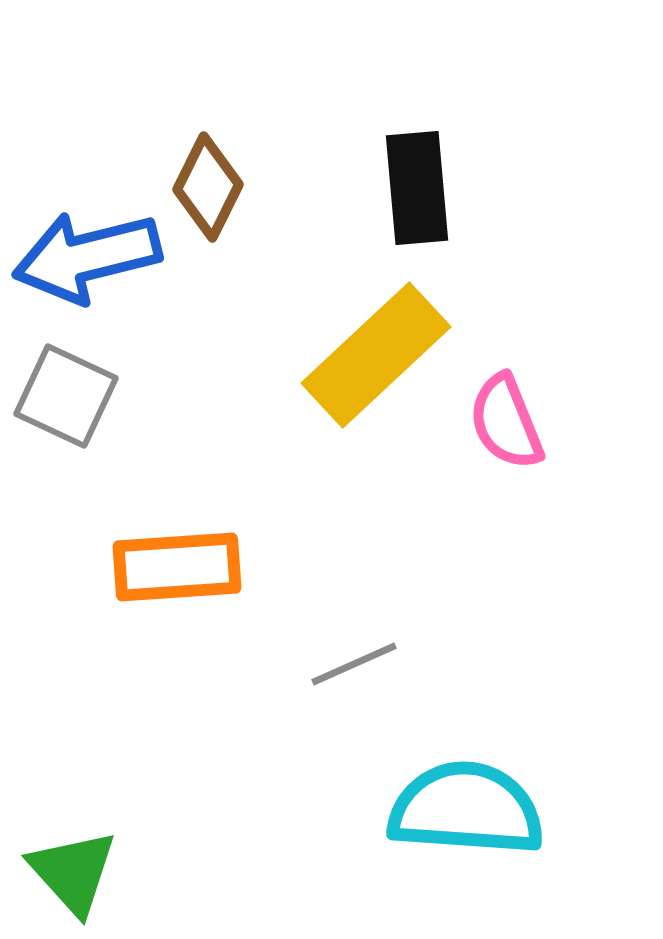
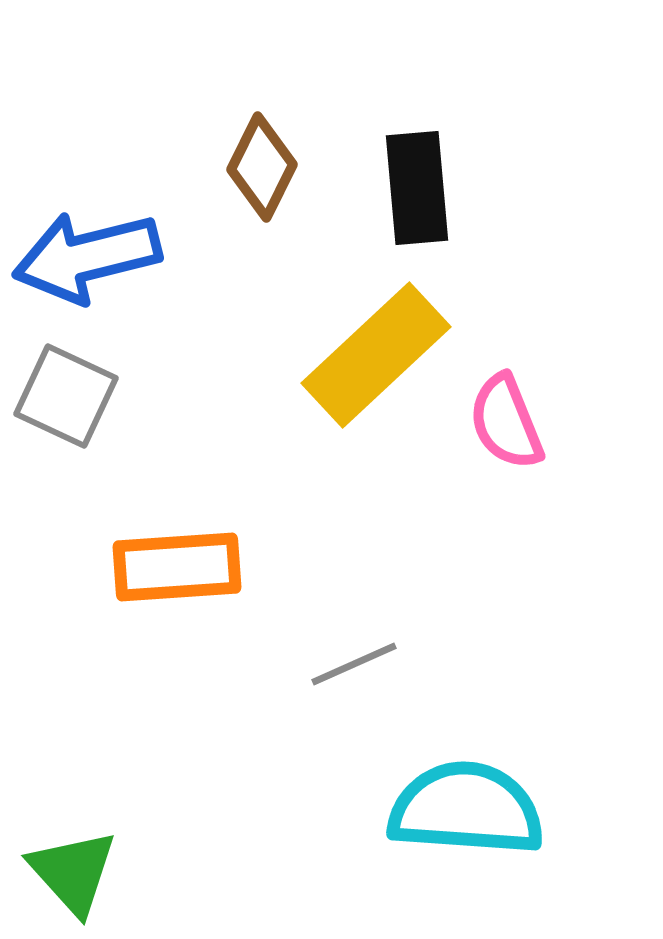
brown diamond: moved 54 px right, 20 px up
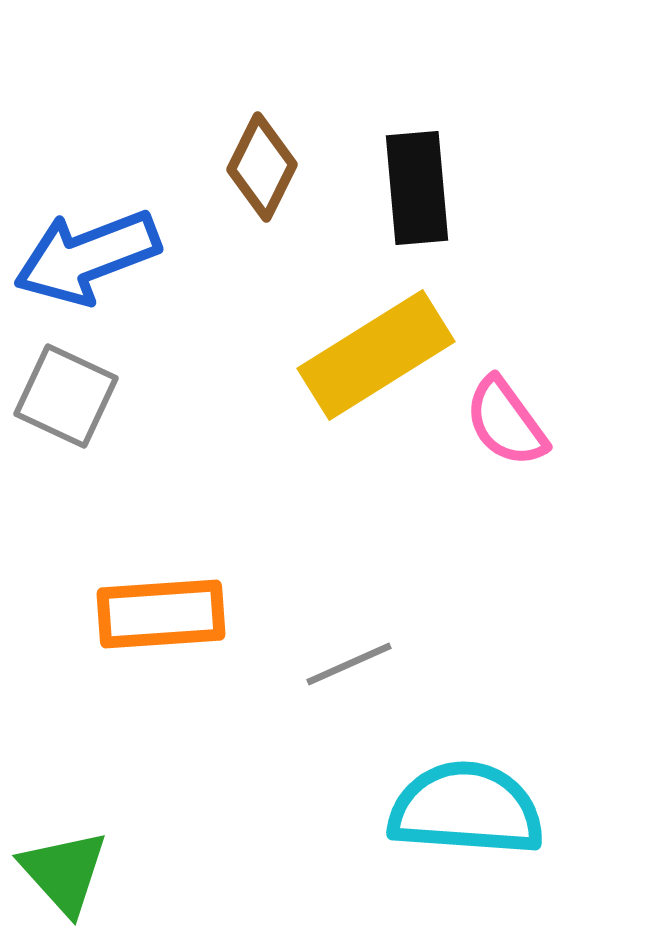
blue arrow: rotated 7 degrees counterclockwise
yellow rectangle: rotated 11 degrees clockwise
pink semicircle: rotated 14 degrees counterclockwise
orange rectangle: moved 16 px left, 47 px down
gray line: moved 5 px left
green triangle: moved 9 px left
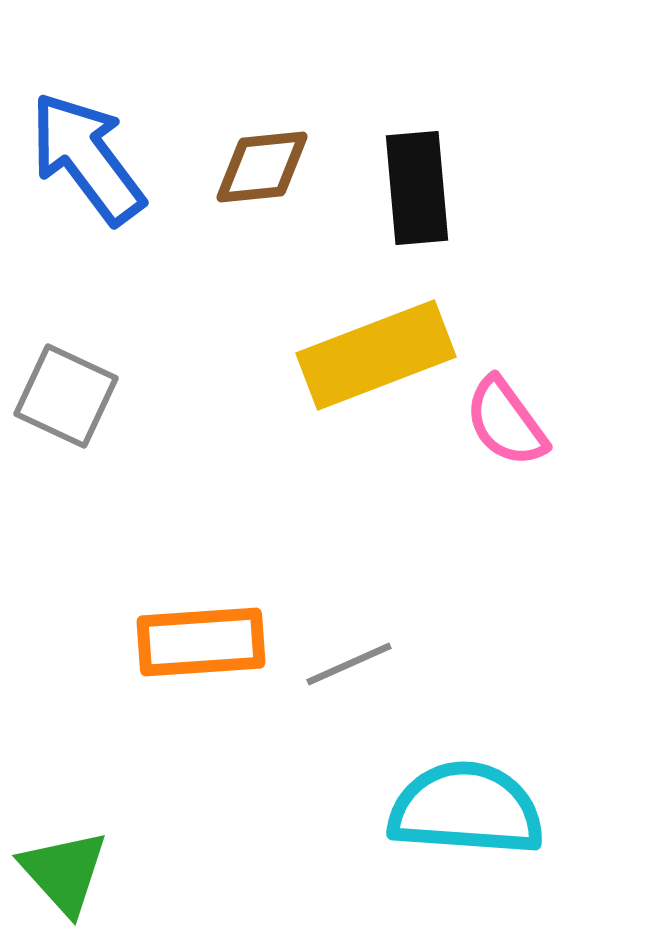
brown diamond: rotated 58 degrees clockwise
blue arrow: moved 99 px up; rotated 74 degrees clockwise
yellow rectangle: rotated 11 degrees clockwise
orange rectangle: moved 40 px right, 28 px down
